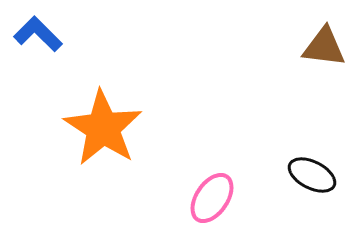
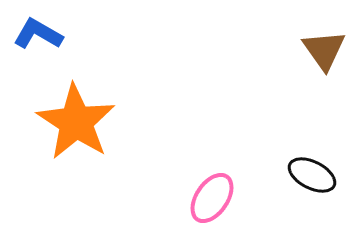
blue L-shape: rotated 15 degrees counterclockwise
brown triangle: moved 3 px down; rotated 48 degrees clockwise
orange star: moved 27 px left, 6 px up
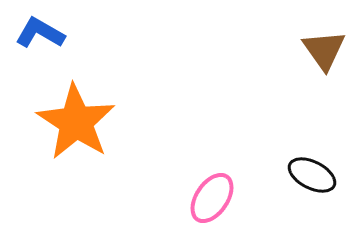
blue L-shape: moved 2 px right, 1 px up
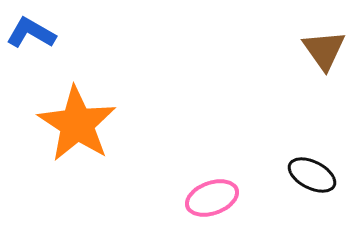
blue L-shape: moved 9 px left
orange star: moved 1 px right, 2 px down
pink ellipse: rotated 36 degrees clockwise
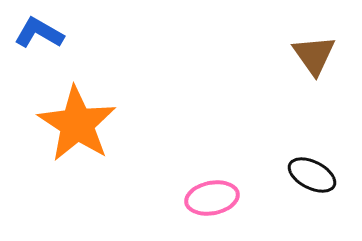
blue L-shape: moved 8 px right
brown triangle: moved 10 px left, 5 px down
pink ellipse: rotated 9 degrees clockwise
